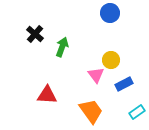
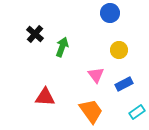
yellow circle: moved 8 px right, 10 px up
red triangle: moved 2 px left, 2 px down
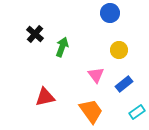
blue rectangle: rotated 12 degrees counterclockwise
red triangle: rotated 15 degrees counterclockwise
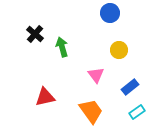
green arrow: rotated 36 degrees counterclockwise
blue rectangle: moved 6 px right, 3 px down
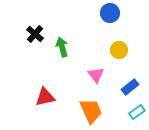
orange trapezoid: rotated 12 degrees clockwise
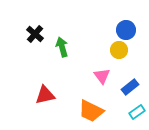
blue circle: moved 16 px right, 17 px down
pink triangle: moved 6 px right, 1 px down
red triangle: moved 2 px up
orange trapezoid: rotated 140 degrees clockwise
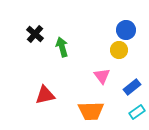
blue rectangle: moved 2 px right
orange trapezoid: rotated 28 degrees counterclockwise
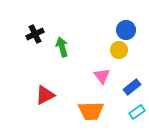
black cross: rotated 24 degrees clockwise
red triangle: rotated 15 degrees counterclockwise
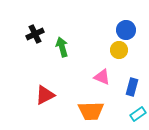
pink triangle: moved 1 px down; rotated 30 degrees counterclockwise
blue rectangle: rotated 36 degrees counterclockwise
cyan rectangle: moved 1 px right, 2 px down
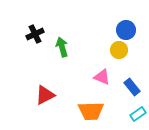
blue rectangle: rotated 54 degrees counterclockwise
